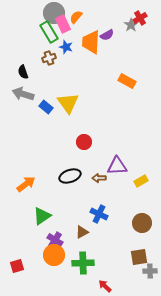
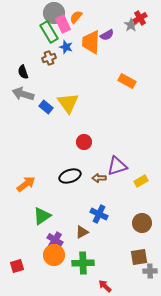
purple triangle: rotated 15 degrees counterclockwise
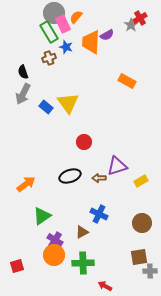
gray arrow: rotated 80 degrees counterclockwise
red arrow: rotated 16 degrees counterclockwise
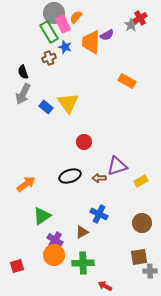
blue star: moved 1 px left
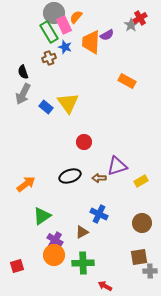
pink rectangle: moved 1 px right, 1 px down
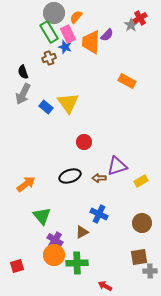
pink rectangle: moved 4 px right, 9 px down
purple semicircle: rotated 16 degrees counterclockwise
green triangle: rotated 36 degrees counterclockwise
green cross: moved 6 px left
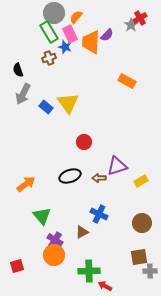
pink rectangle: moved 2 px right
black semicircle: moved 5 px left, 2 px up
green cross: moved 12 px right, 8 px down
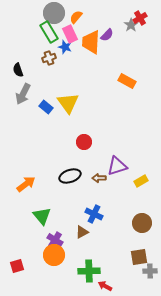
blue cross: moved 5 px left
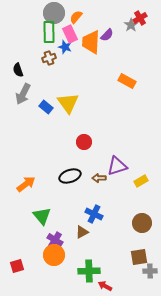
green rectangle: rotated 30 degrees clockwise
